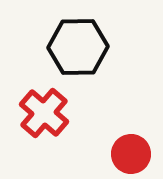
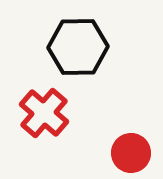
red circle: moved 1 px up
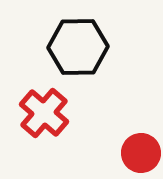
red circle: moved 10 px right
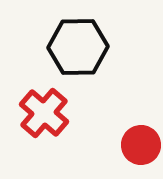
red circle: moved 8 px up
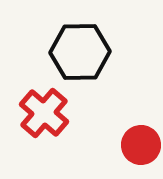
black hexagon: moved 2 px right, 5 px down
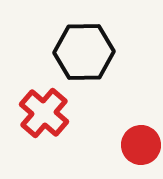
black hexagon: moved 4 px right
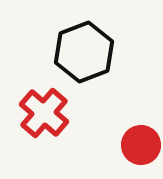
black hexagon: rotated 20 degrees counterclockwise
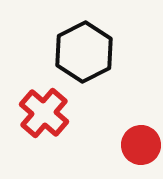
black hexagon: rotated 6 degrees counterclockwise
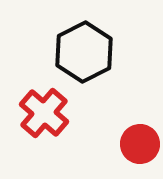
red circle: moved 1 px left, 1 px up
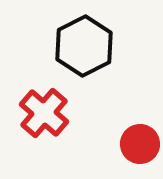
black hexagon: moved 6 px up
